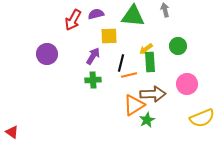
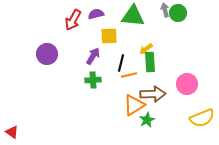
green circle: moved 33 px up
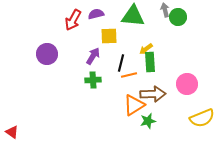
green circle: moved 4 px down
green star: moved 1 px right, 1 px down; rotated 14 degrees clockwise
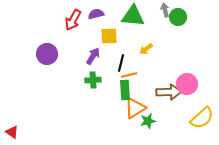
green rectangle: moved 25 px left, 28 px down
brown arrow: moved 16 px right, 2 px up
orange triangle: moved 1 px right, 3 px down
yellow semicircle: rotated 20 degrees counterclockwise
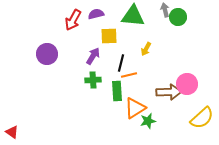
yellow arrow: rotated 24 degrees counterclockwise
green rectangle: moved 8 px left, 1 px down
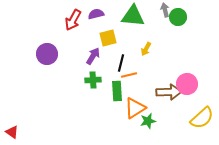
yellow square: moved 1 px left, 2 px down; rotated 12 degrees counterclockwise
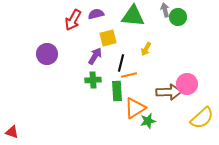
purple arrow: moved 2 px right
red triangle: rotated 16 degrees counterclockwise
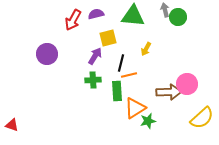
red triangle: moved 7 px up
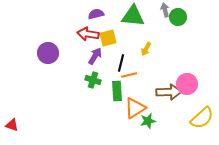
red arrow: moved 15 px right, 14 px down; rotated 70 degrees clockwise
purple circle: moved 1 px right, 1 px up
green cross: rotated 21 degrees clockwise
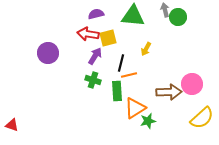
pink circle: moved 5 px right
